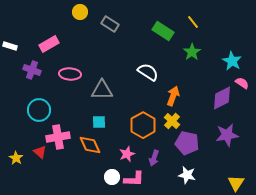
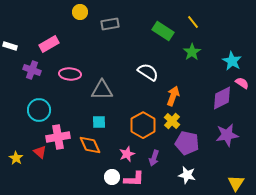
gray rectangle: rotated 42 degrees counterclockwise
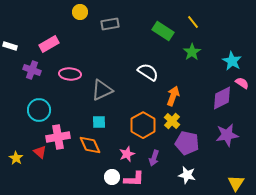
gray triangle: rotated 25 degrees counterclockwise
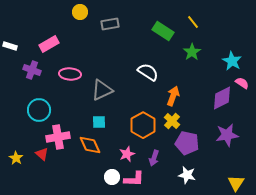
red triangle: moved 2 px right, 2 px down
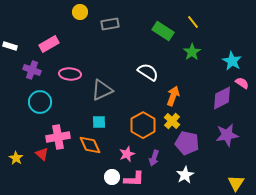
cyan circle: moved 1 px right, 8 px up
white star: moved 2 px left; rotated 30 degrees clockwise
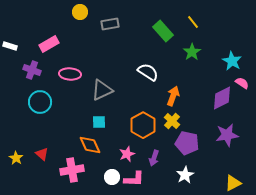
green rectangle: rotated 15 degrees clockwise
pink cross: moved 14 px right, 33 px down
yellow triangle: moved 3 px left; rotated 30 degrees clockwise
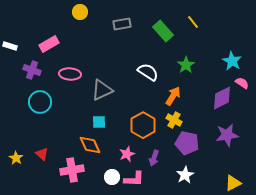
gray rectangle: moved 12 px right
green star: moved 6 px left, 13 px down
orange arrow: rotated 12 degrees clockwise
yellow cross: moved 2 px right, 1 px up; rotated 14 degrees counterclockwise
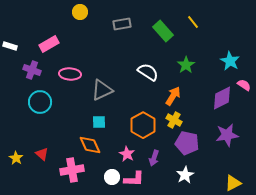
cyan star: moved 2 px left
pink semicircle: moved 2 px right, 2 px down
pink star: rotated 21 degrees counterclockwise
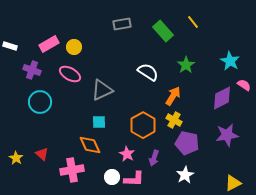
yellow circle: moved 6 px left, 35 px down
pink ellipse: rotated 25 degrees clockwise
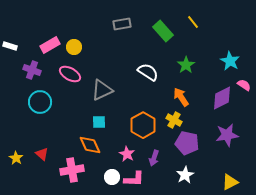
pink rectangle: moved 1 px right, 1 px down
orange arrow: moved 8 px right, 1 px down; rotated 66 degrees counterclockwise
yellow triangle: moved 3 px left, 1 px up
